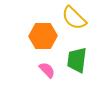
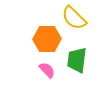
orange hexagon: moved 4 px right, 3 px down
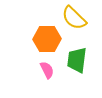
pink semicircle: rotated 18 degrees clockwise
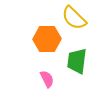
green trapezoid: moved 1 px down
pink semicircle: moved 9 px down
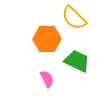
green trapezoid: rotated 108 degrees clockwise
